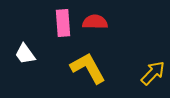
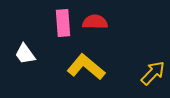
yellow L-shape: moved 2 px left, 1 px up; rotated 21 degrees counterclockwise
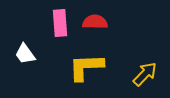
pink rectangle: moved 3 px left
yellow L-shape: rotated 42 degrees counterclockwise
yellow arrow: moved 8 px left, 1 px down
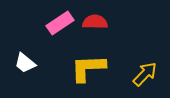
pink rectangle: rotated 60 degrees clockwise
white trapezoid: moved 9 px down; rotated 15 degrees counterclockwise
yellow L-shape: moved 2 px right, 1 px down
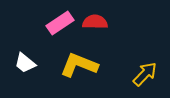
yellow L-shape: moved 9 px left, 3 px up; rotated 24 degrees clockwise
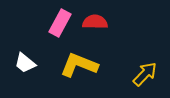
pink rectangle: rotated 28 degrees counterclockwise
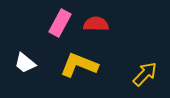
red semicircle: moved 1 px right, 2 px down
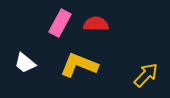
yellow arrow: moved 1 px right, 1 px down
